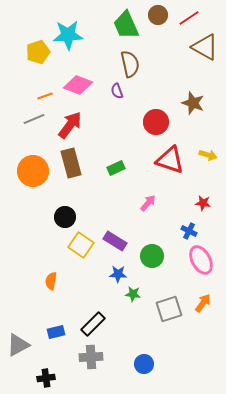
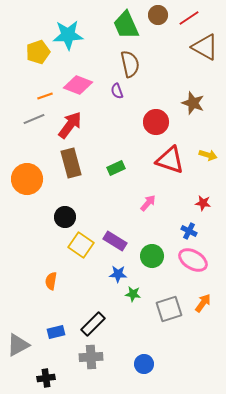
orange circle: moved 6 px left, 8 px down
pink ellipse: moved 8 px left; rotated 32 degrees counterclockwise
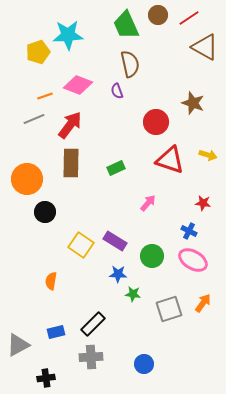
brown rectangle: rotated 16 degrees clockwise
black circle: moved 20 px left, 5 px up
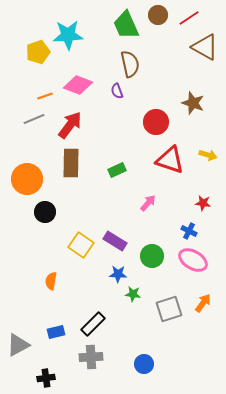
green rectangle: moved 1 px right, 2 px down
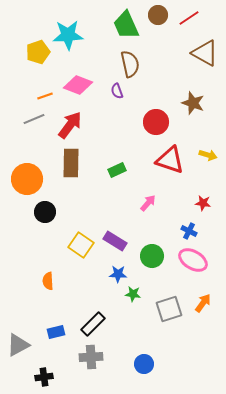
brown triangle: moved 6 px down
orange semicircle: moved 3 px left; rotated 12 degrees counterclockwise
black cross: moved 2 px left, 1 px up
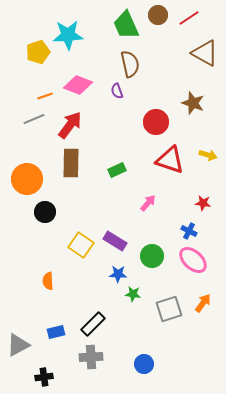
pink ellipse: rotated 12 degrees clockwise
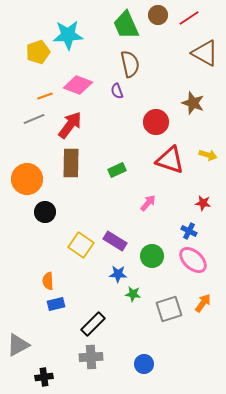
blue rectangle: moved 28 px up
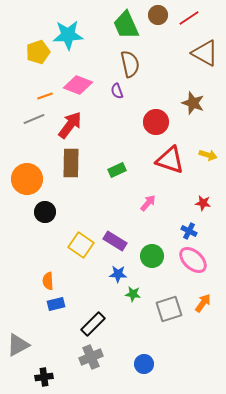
gray cross: rotated 20 degrees counterclockwise
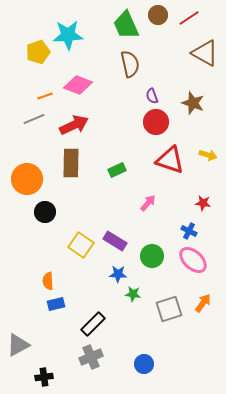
purple semicircle: moved 35 px right, 5 px down
red arrow: moved 4 px right; rotated 28 degrees clockwise
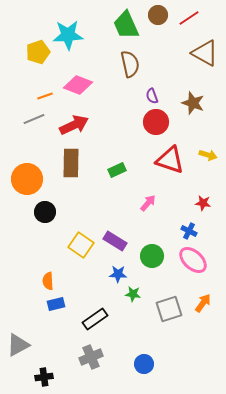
black rectangle: moved 2 px right, 5 px up; rotated 10 degrees clockwise
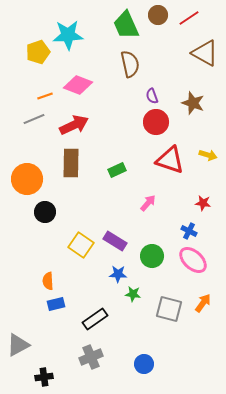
gray square: rotated 32 degrees clockwise
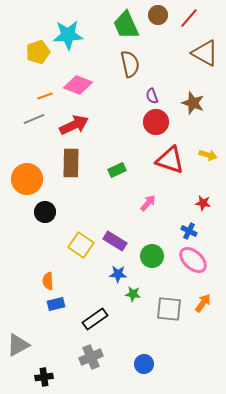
red line: rotated 15 degrees counterclockwise
gray square: rotated 8 degrees counterclockwise
